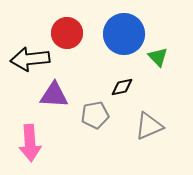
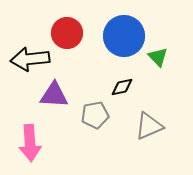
blue circle: moved 2 px down
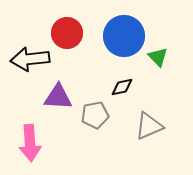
purple triangle: moved 4 px right, 2 px down
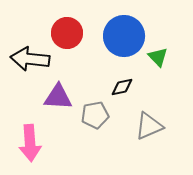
black arrow: rotated 12 degrees clockwise
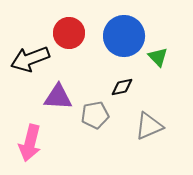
red circle: moved 2 px right
black arrow: rotated 27 degrees counterclockwise
pink arrow: rotated 18 degrees clockwise
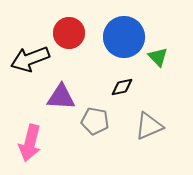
blue circle: moved 1 px down
purple triangle: moved 3 px right
gray pentagon: moved 6 px down; rotated 20 degrees clockwise
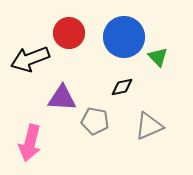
purple triangle: moved 1 px right, 1 px down
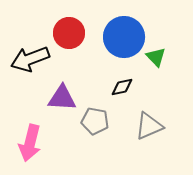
green triangle: moved 2 px left
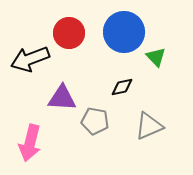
blue circle: moved 5 px up
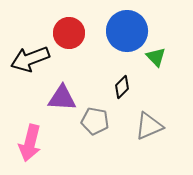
blue circle: moved 3 px right, 1 px up
black diamond: rotated 35 degrees counterclockwise
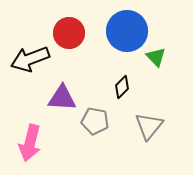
gray triangle: rotated 28 degrees counterclockwise
